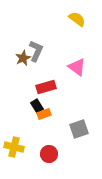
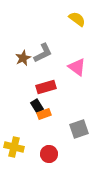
gray L-shape: moved 7 px right, 2 px down; rotated 40 degrees clockwise
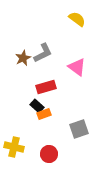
black rectangle: rotated 16 degrees counterclockwise
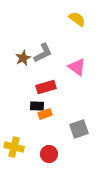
black rectangle: rotated 40 degrees counterclockwise
orange rectangle: moved 1 px right
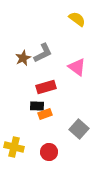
gray square: rotated 30 degrees counterclockwise
red circle: moved 2 px up
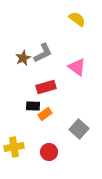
black rectangle: moved 4 px left
orange rectangle: rotated 16 degrees counterclockwise
yellow cross: rotated 24 degrees counterclockwise
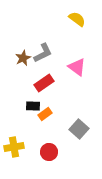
red rectangle: moved 2 px left, 4 px up; rotated 18 degrees counterclockwise
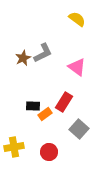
red rectangle: moved 20 px right, 19 px down; rotated 24 degrees counterclockwise
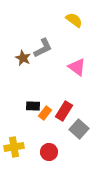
yellow semicircle: moved 3 px left, 1 px down
gray L-shape: moved 5 px up
brown star: rotated 21 degrees counterclockwise
red rectangle: moved 9 px down
orange rectangle: moved 1 px up; rotated 16 degrees counterclockwise
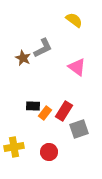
gray square: rotated 30 degrees clockwise
